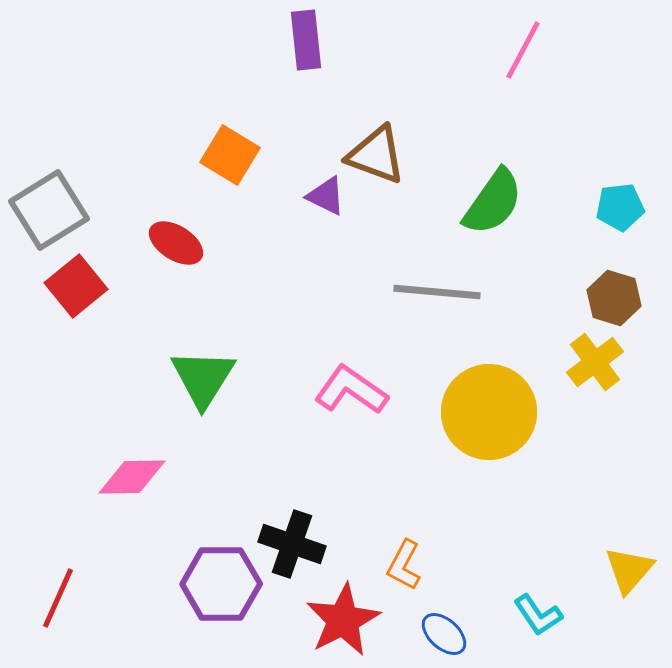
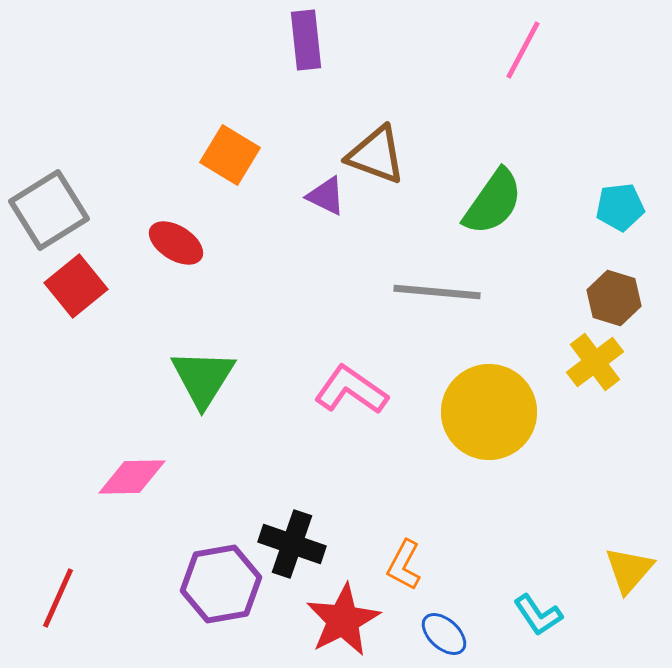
purple hexagon: rotated 10 degrees counterclockwise
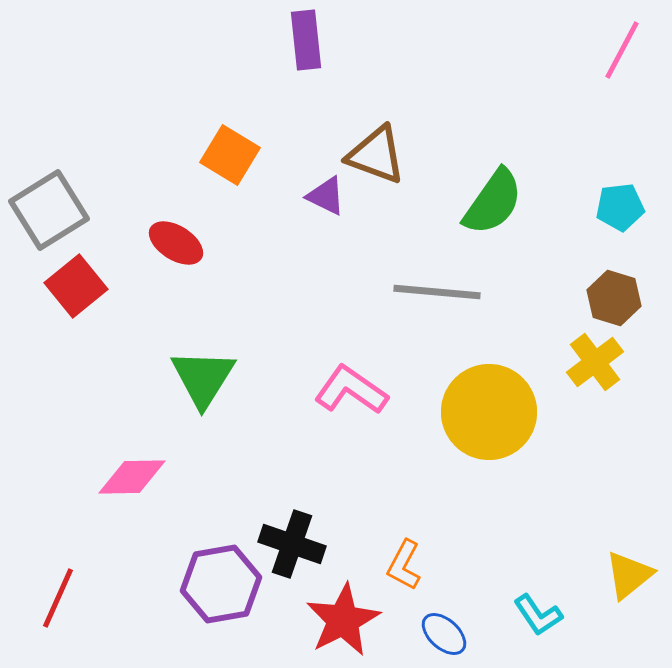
pink line: moved 99 px right
yellow triangle: moved 5 px down; rotated 10 degrees clockwise
